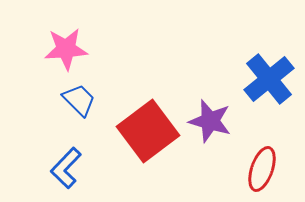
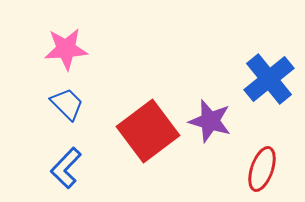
blue trapezoid: moved 12 px left, 4 px down
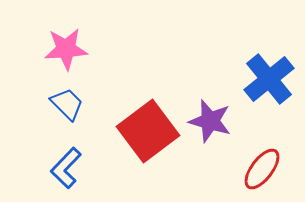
red ellipse: rotated 18 degrees clockwise
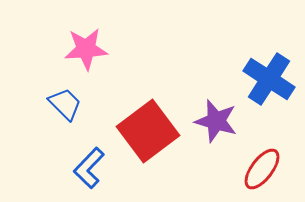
pink star: moved 20 px right
blue cross: rotated 18 degrees counterclockwise
blue trapezoid: moved 2 px left
purple star: moved 6 px right
blue L-shape: moved 23 px right
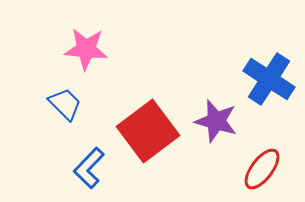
pink star: rotated 9 degrees clockwise
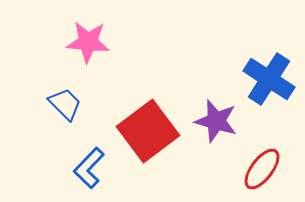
pink star: moved 2 px right, 7 px up
